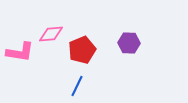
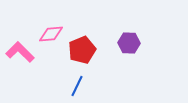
pink L-shape: rotated 144 degrees counterclockwise
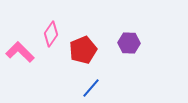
pink diamond: rotated 50 degrees counterclockwise
red pentagon: moved 1 px right
blue line: moved 14 px right, 2 px down; rotated 15 degrees clockwise
